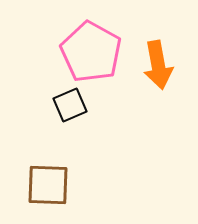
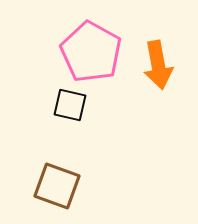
black square: rotated 36 degrees clockwise
brown square: moved 9 px right, 1 px down; rotated 18 degrees clockwise
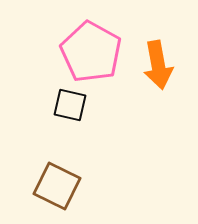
brown square: rotated 6 degrees clockwise
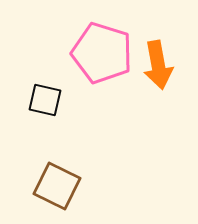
pink pentagon: moved 11 px right, 1 px down; rotated 12 degrees counterclockwise
black square: moved 25 px left, 5 px up
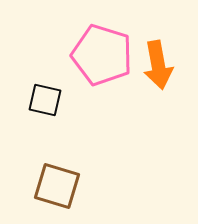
pink pentagon: moved 2 px down
brown square: rotated 9 degrees counterclockwise
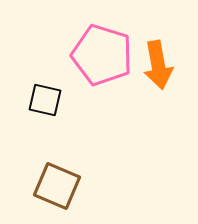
brown square: rotated 6 degrees clockwise
